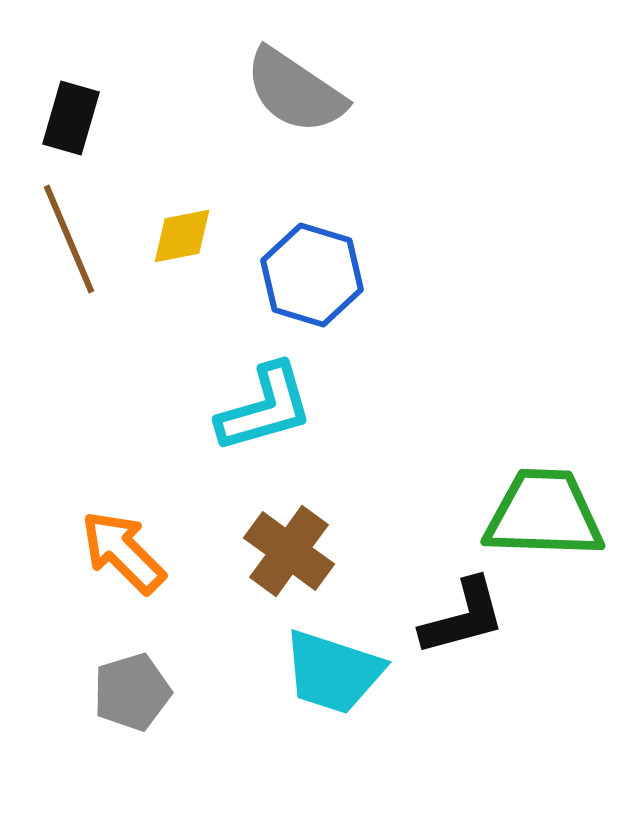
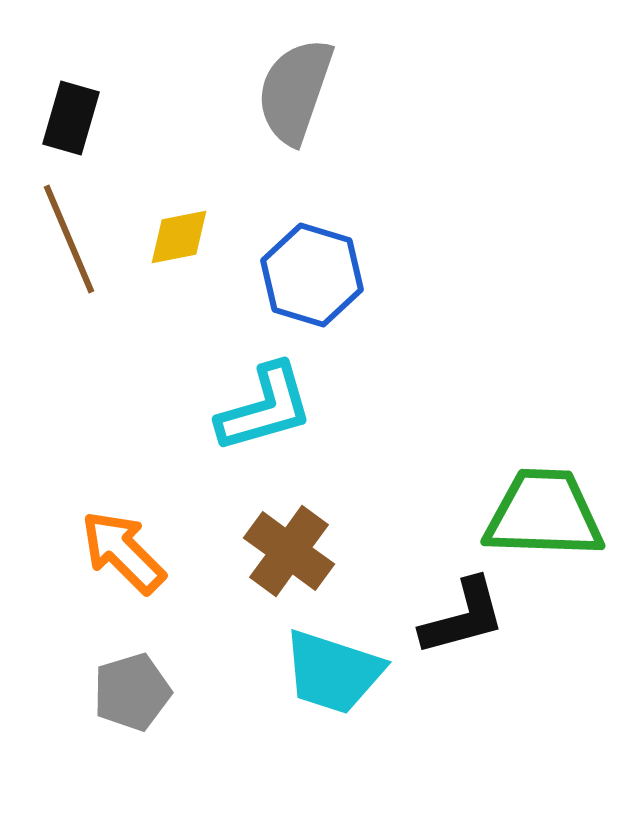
gray semicircle: rotated 75 degrees clockwise
yellow diamond: moved 3 px left, 1 px down
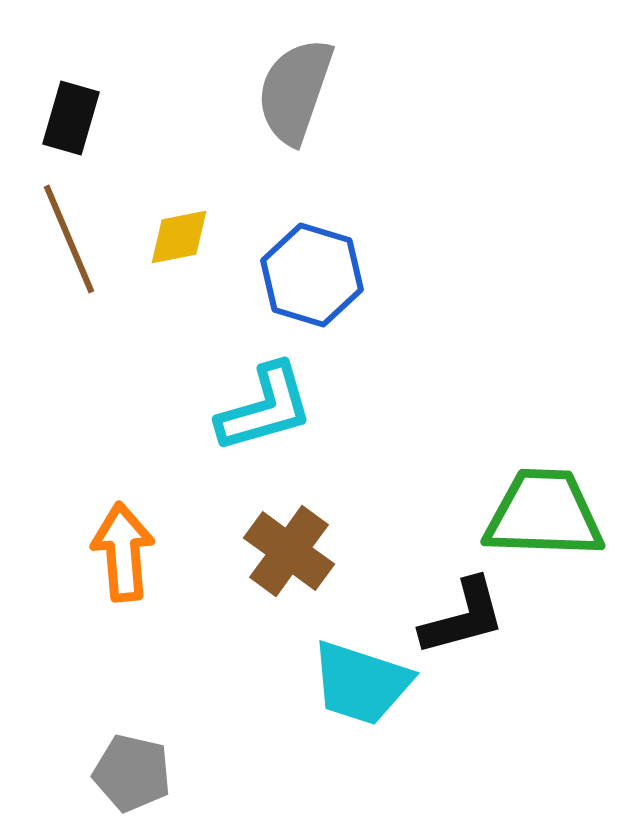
orange arrow: rotated 40 degrees clockwise
cyan trapezoid: moved 28 px right, 11 px down
gray pentagon: moved 81 px down; rotated 30 degrees clockwise
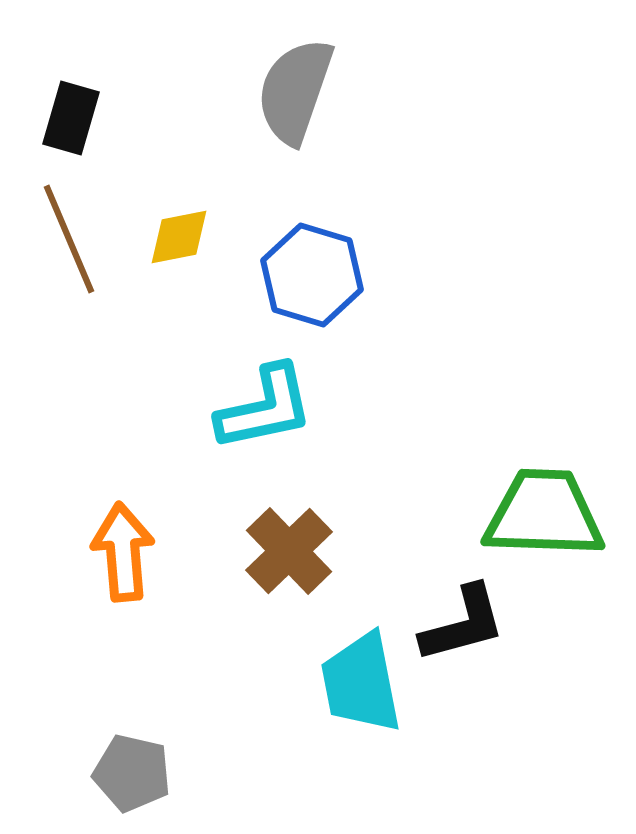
cyan L-shape: rotated 4 degrees clockwise
brown cross: rotated 10 degrees clockwise
black L-shape: moved 7 px down
cyan trapezoid: rotated 61 degrees clockwise
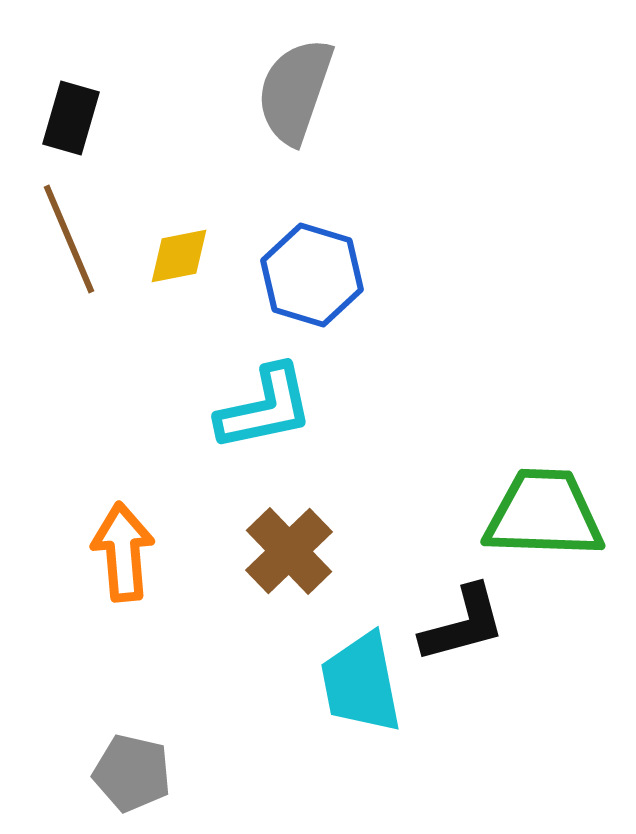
yellow diamond: moved 19 px down
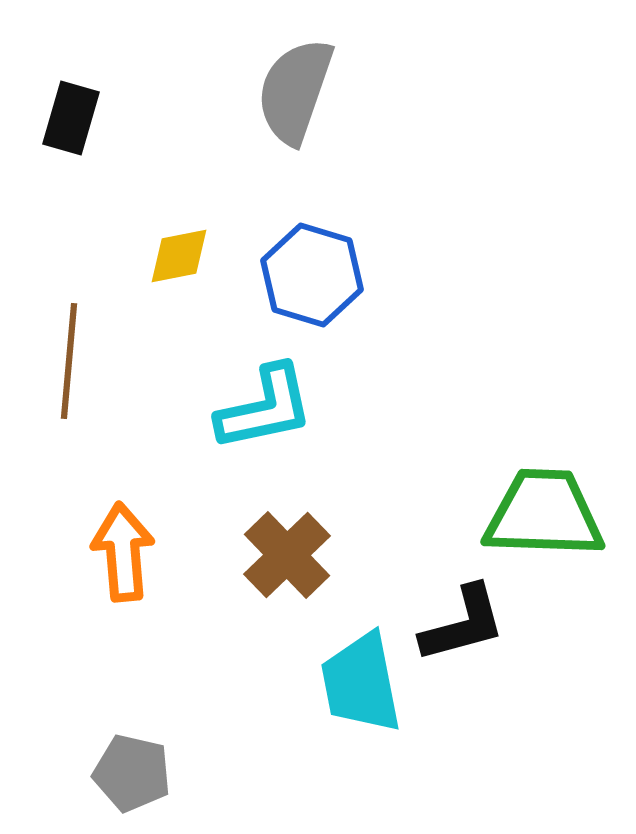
brown line: moved 122 px down; rotated 28 degrees clockwise
brown cross: moved 2 px left, 4 px down
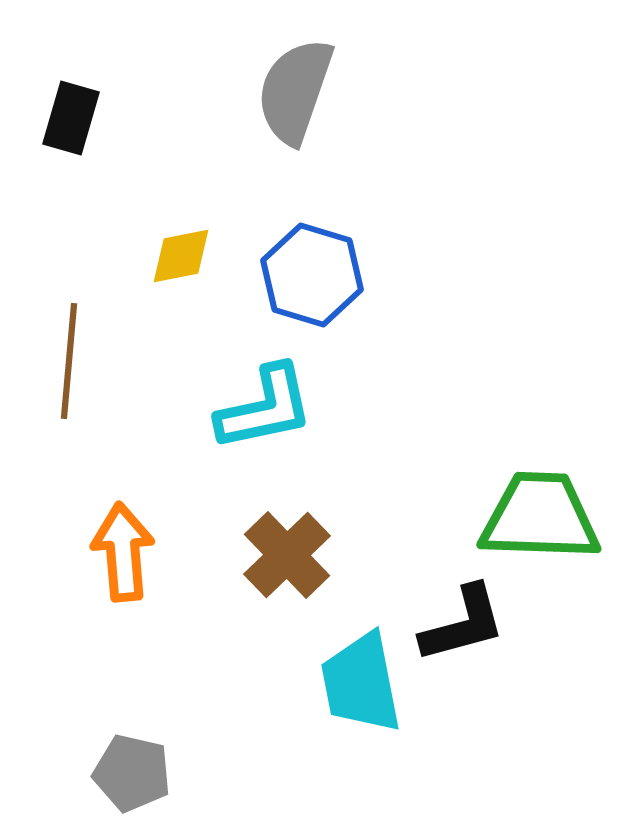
yellow diamond: moved 2 px right
green trapezoid: moved 4 px left, 3 px down
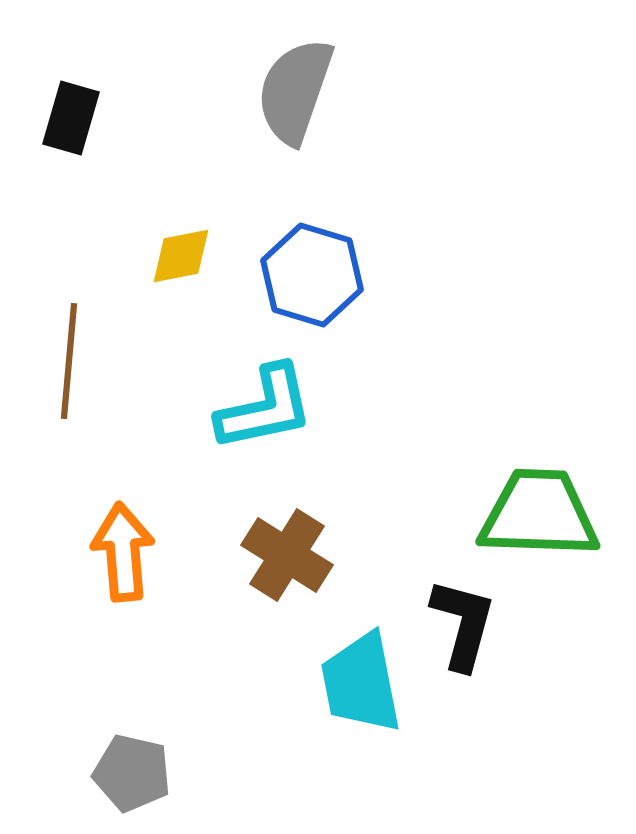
green trapezoid: moved 1 px left, 3 px up
brown cross: rotated 14 degrees counterclockwise
black L-shape: rotated 60 degrees counterclockwise
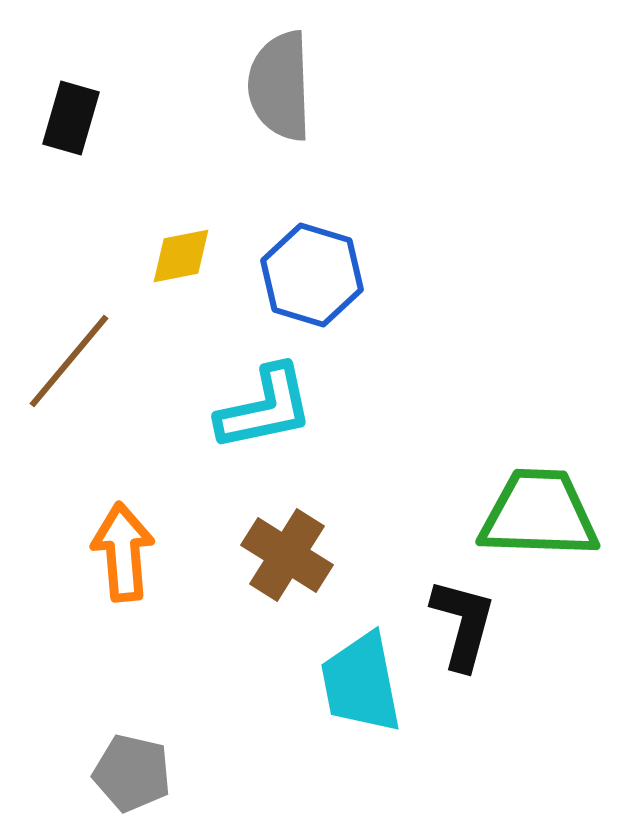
gray semicircle: moved 15 px left, 5 px up; rotated 21 degrees counterclockwise
brown line: rotated 35 degrees clockwise
